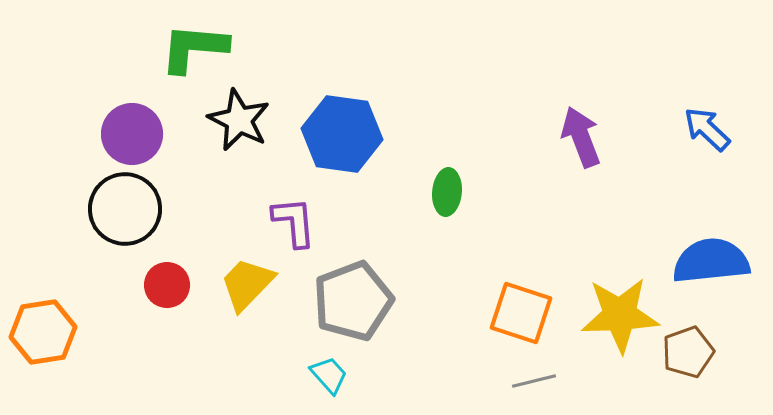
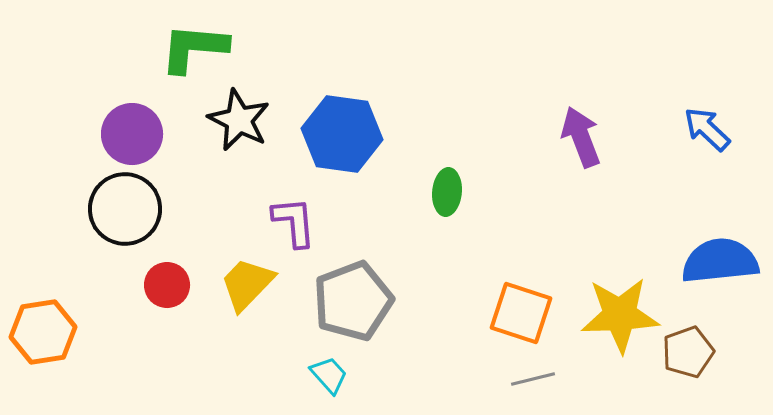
blue semicircle: moved 9 px right
gray line: moved 1 px left, 2 px up
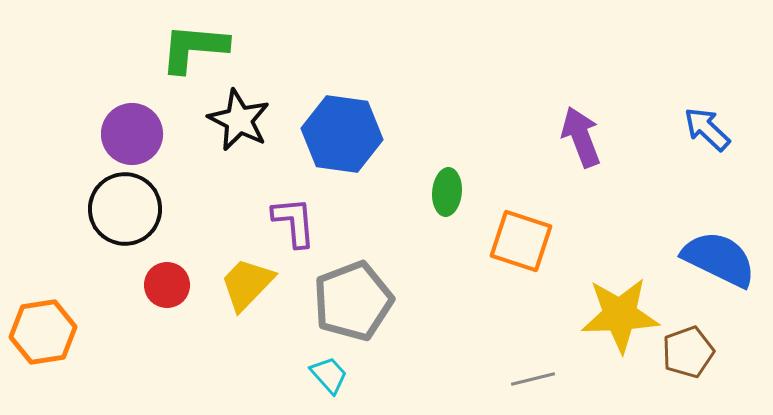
blue semicircle: moved 1 px left, 2 px up; rotated 32 degrees clockwise
orange square: moved 72 px up
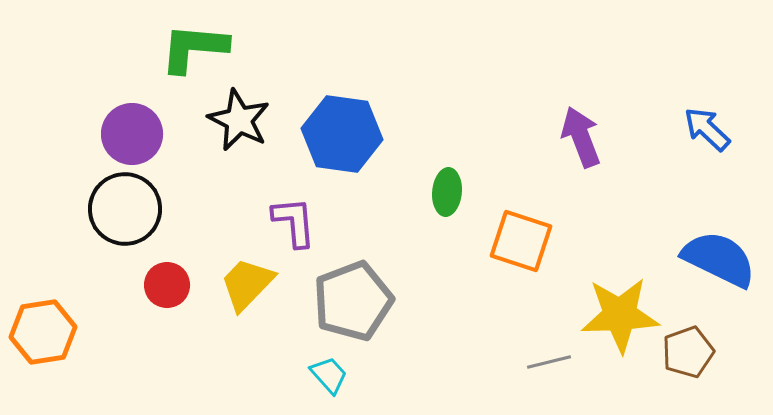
gray line: moved 16 px right, 17 px up
